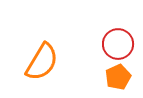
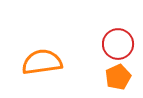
orange semicircle: rotated 129 degrees counterclockwise
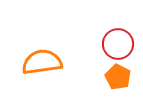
orange pentagon: rotated 20 degrees counterclockwise
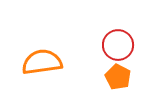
red circle: moved 1 px down
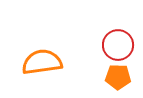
orange pentagon: rotated 25 degrees counterclockwise
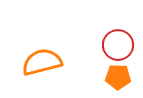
orange semicircle: rotated 6 degrees counterclockwise
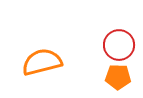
red circle: moved 1 px right
